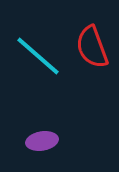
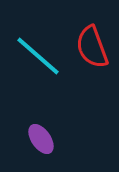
purple ellipse: moved 1 px left, 2 px up; rotated 64 degrees clockwise
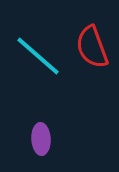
purple ellipse: rotated 32 degrees clockwise
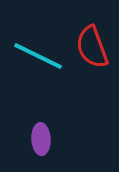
cyan line: rotated 15 degrees counterclockwise
